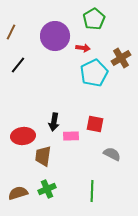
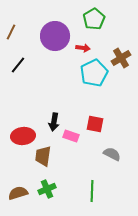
pink rectangle: rotated 21 degrees clockwise
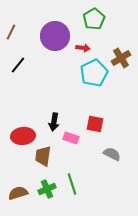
pink rectangle: moved 2 px down
green line: moved 20 px left, 7 px up; rotated 20 degrees counterclockwise
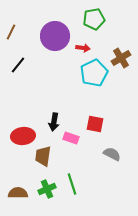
green pentagon: rotated 20 degrees clockwise
brown semicircle: rotated 18 degrees clockwise
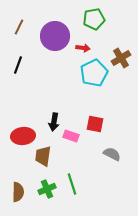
brown line: moved 8 px right, 5 px up
black line: rotated 18 degrees counterclockwise
pink rectangle: moved 2 px up
brown semicircle: moved 1 px up; rotated 90 degrees clockwise
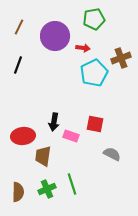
brown cross: rotated 12 degrees clockwise
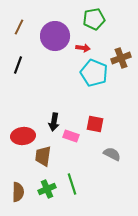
cyan pentagon: rotated 24 degrees counterclockwise
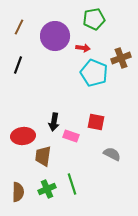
red square: moved 1 px right, 2 px up
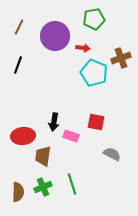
green cross: moved 4 px left, 2 px up
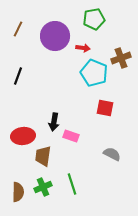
brown line: moved 1 px left, 2 px down
black line: moved 11 px down
red square: moved 9 px right, 14 px up
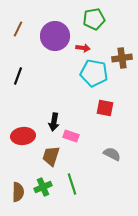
brown cross: moved 1 px right; rotated 12 degrees clockwise
cyan pentagon: rotated 12 degrees counterclockwise
brown trapezoid: moved 8 px right; rotated 10 degrees clockwise
